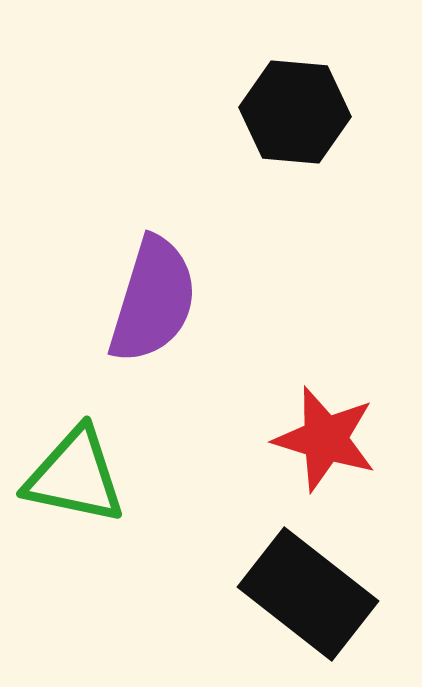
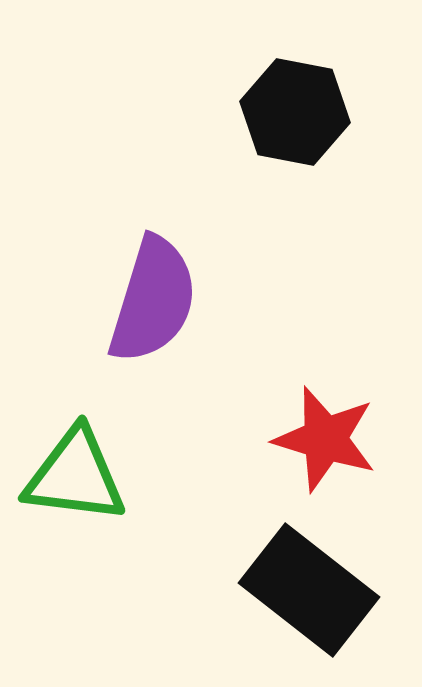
black hexagon: rotated 6 degrees clockwise
green triangle: rotated 5 degrees counterclockwise
black rectangle: moved 1 px right, 4 px up
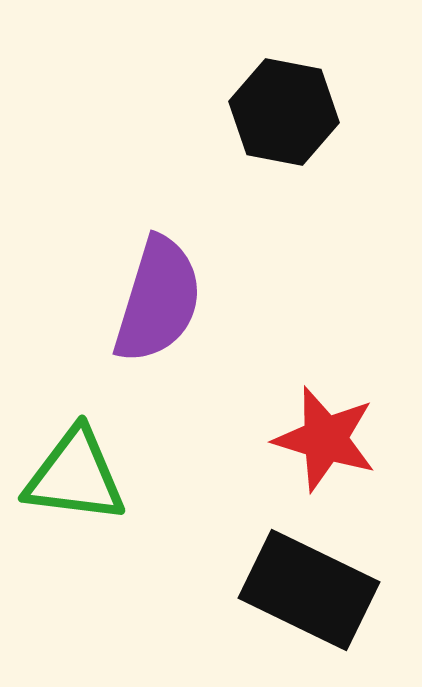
black hexagon: moved 11 px left
purple semicircle: moved 5 px right
black rectangle: rotated 12 degrees counterclockwise
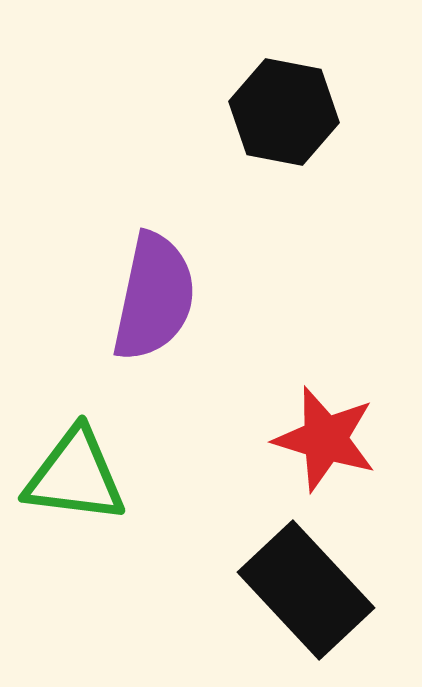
purple semicircle: moved 4 px left, 3 px up; rotated 5 degrees counterclockwise
black rectangle: moved 3 px left; rotated 21 degrees clockwise
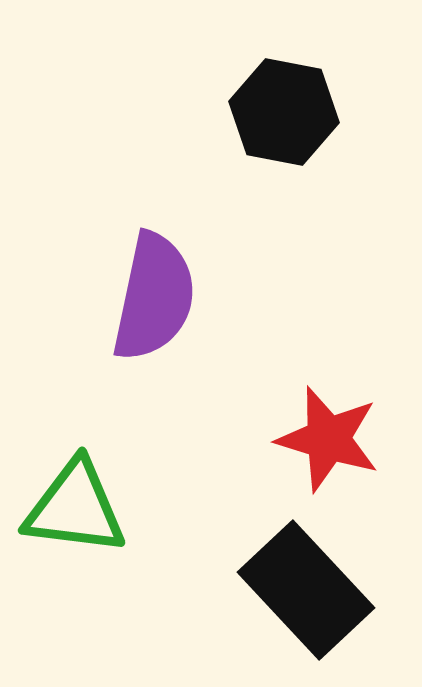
red star: moved 3 px right
green triangle: moved 32 px down
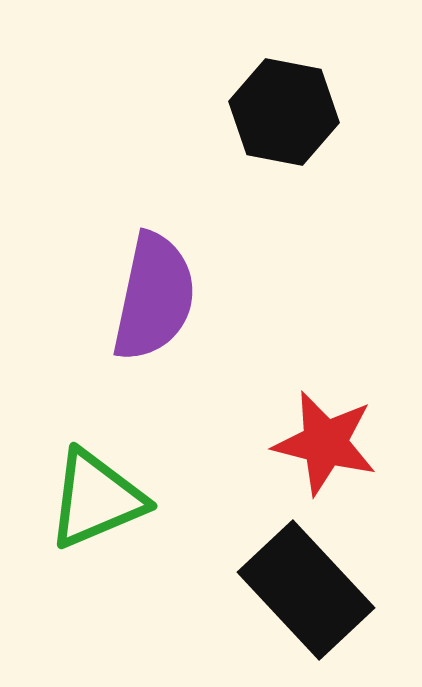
red star: moved 3 px left, 4 px down; rotated 3 degrees counterclockwise
green triangle: moved 21 px right, 9 px up; rotated 30 degrees counterclockwise
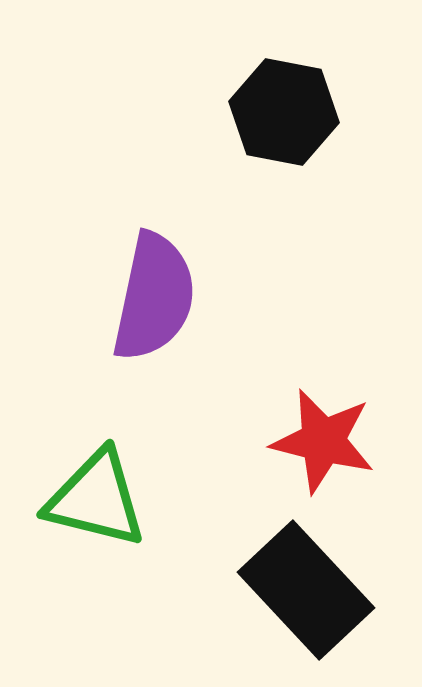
red star: moved 2 px left, 2 px up
green triangle: rotated 37 degrees clockwise
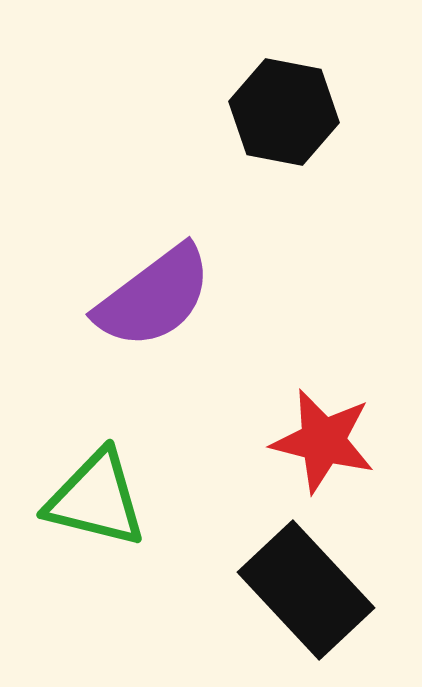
purple semicircle: rotated 41 degrees clockwise
